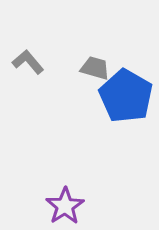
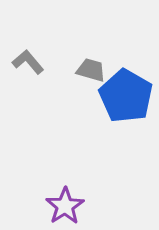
gray trapezoid: moved 4 px left, 2 px down
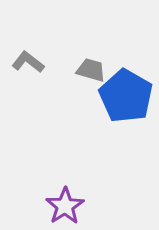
gray L-shape: rotated 12 degrees counterclockwise
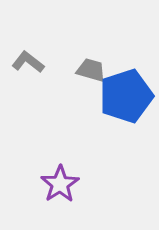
blue pentagon: rotated 24 degrees clockwise
purple star: moved 5 px left, 22 px up
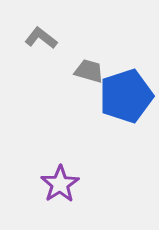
gray L-shape: moved 13 px right, 24 px up
gray trapezoid: moved 2 px left, 1 px down
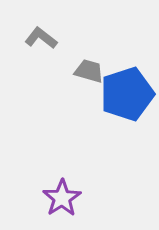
blue pentagon: moved 1 px right, 2 px up
purple star: moved 2 px right, 14 px down
